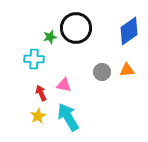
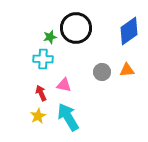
cyan cross: moved 9 px right
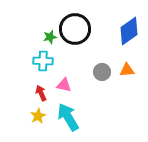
black circle: moved 1 px left, 1 px down
cyan cross: moved 2 px down
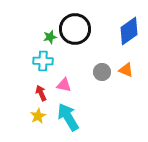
orange triangle: moved 1 px left; rotated 28 degrees clockwise
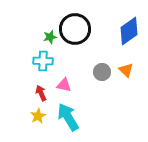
orange triangle: rotated 21 degrees clockwise
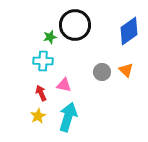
black circle: moved 4 px up
cyan arrow: rotated 48 degrees clockwise
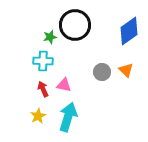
red arrow: moved 2 px right, 4 px up
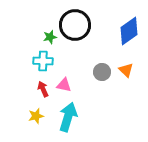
yellow star: moved 2 px left; rotated 14 degrees clockwise
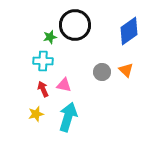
yellow star: moved 2 px up
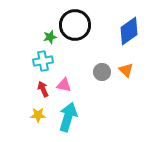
cyan cross: rotated 12 degrees counterclockwise
yellow star: moved 2 px right, 1 px down; rotated 14 degrees clockwise
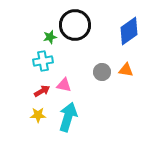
orange triangle: rotated 35 degrees counterclockwise
red arrow: moved 1 px left, 2 px down; rotated 84 degrees clockwise
